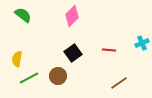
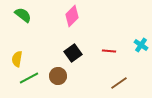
cyan cross: moved 1 px left, 2 px down; rotated 32 degrees counterclockwise
red line: moved 1 px down
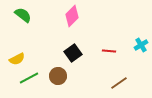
cyan cross: rotated 24 degrees clockwise
yellow semicircle: rotated 126 degrees counterclockwise
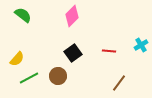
yellow semicircle: rotated 21 degrees counterclockwise
brown line: rotated 18 degrees counterclockwise
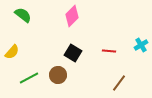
black square: rotated 24 degrees counterclockwise
yellow semicircle: moved 5 px left, 7 px up
brown circle: moved 1 px up
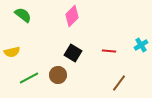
yellow semicircle: rotated 35 degrees clockwise
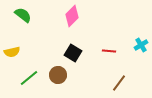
green line: rotated 12 degrees counterclockwise
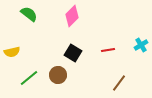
green semicircle: moved 6 px right, 1 px up
red line: moved 1 px left, 1 px up; rotated 16 degrees counterclockwise
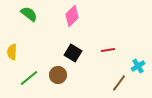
cyan cross: moved 3 px left, 21 px down
yellow semicircle: rotated 105 degrees clockwise
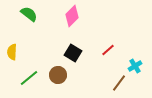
red line: rotated 32 degrees counterclockwise
cyan cross: moved 3 px left
